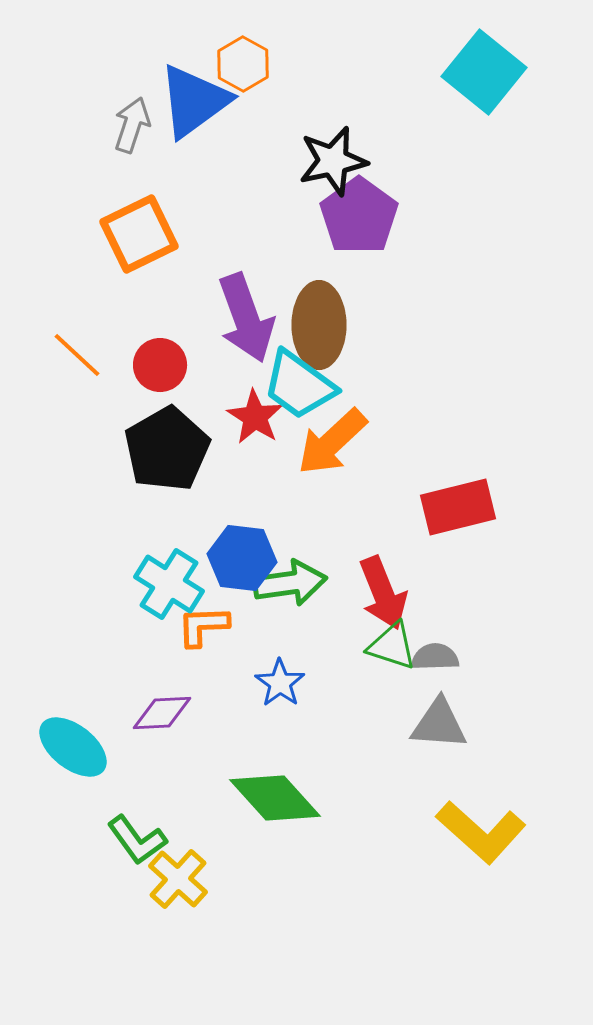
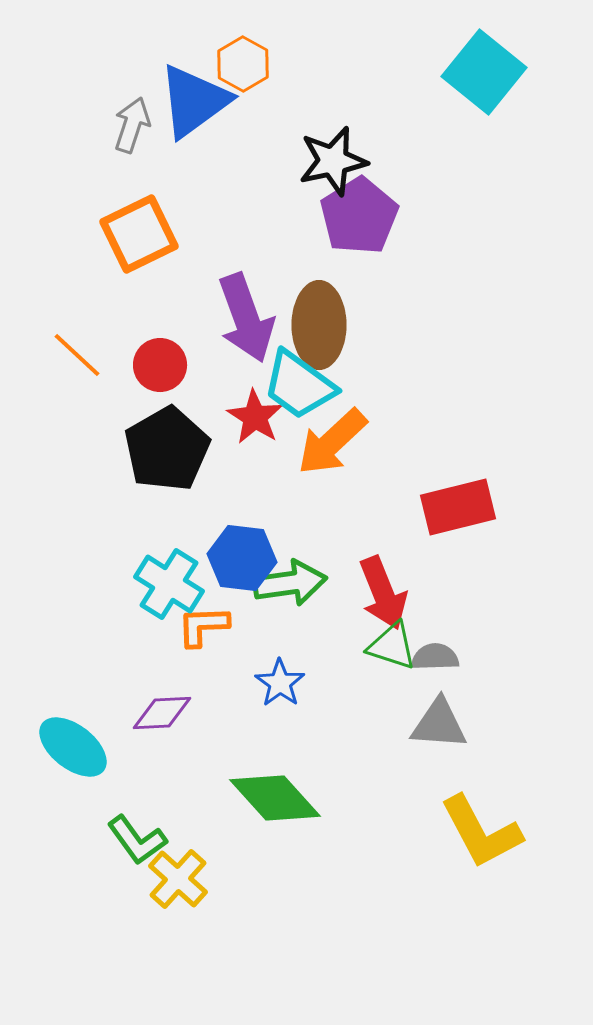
purple pentagon: rotated 4 degrees clockwise
yellow L-shape: rotated 20 degrees clockwise
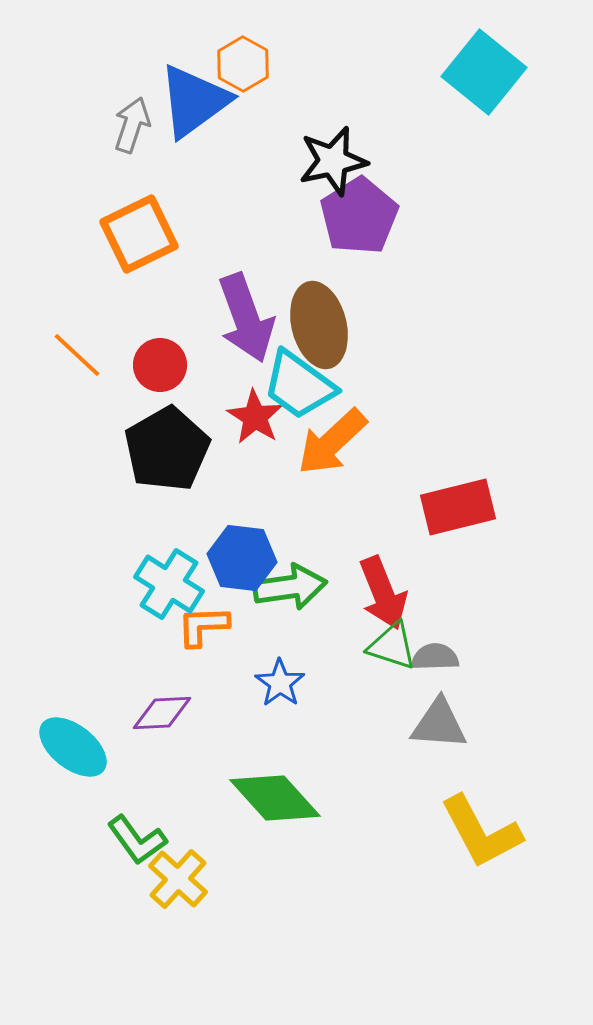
brown ellipse: rotated 14 degrees counterclockwise
green arrow: moved 4 px down
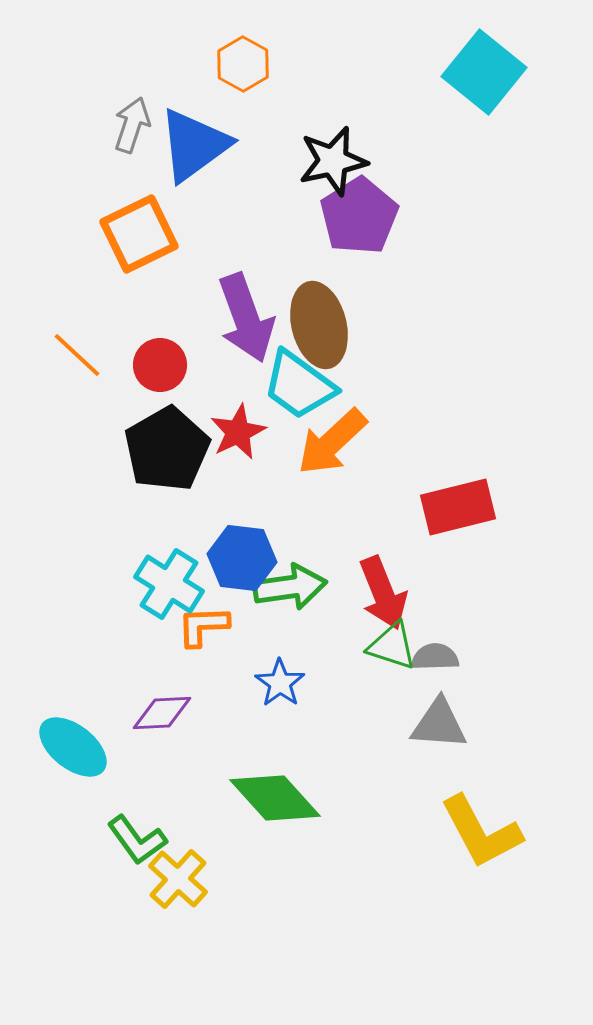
blue triangle: moved 44 px down
red star: moved 17 px left, 15 px down; rotated 14 degrees clockwise
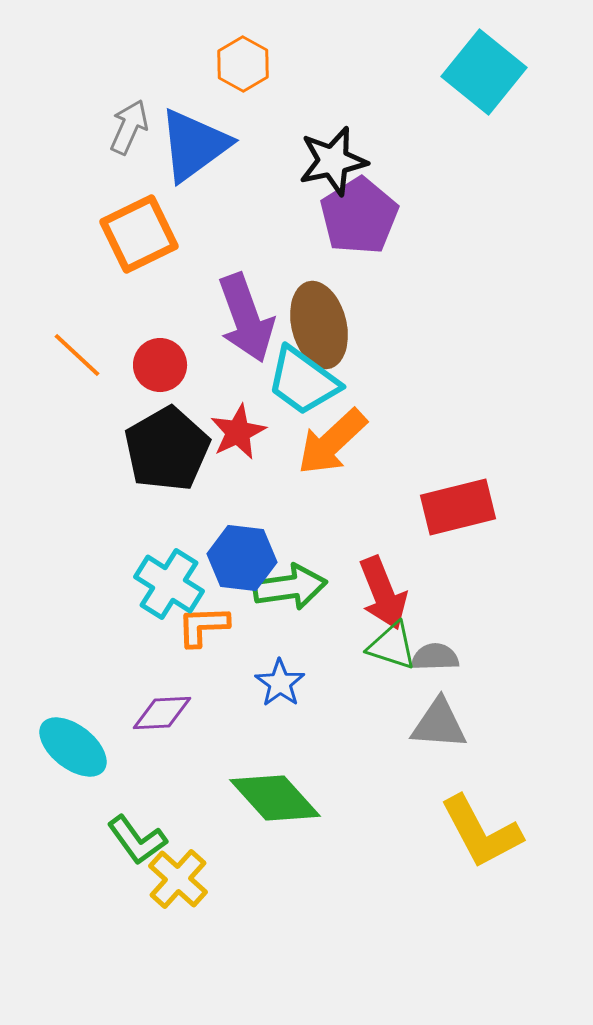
gray arrow: moved 3 px left, 2 px down; rotated 6 degrees clockwise
cyan trapezoid: moved 4 px right, 4 px up
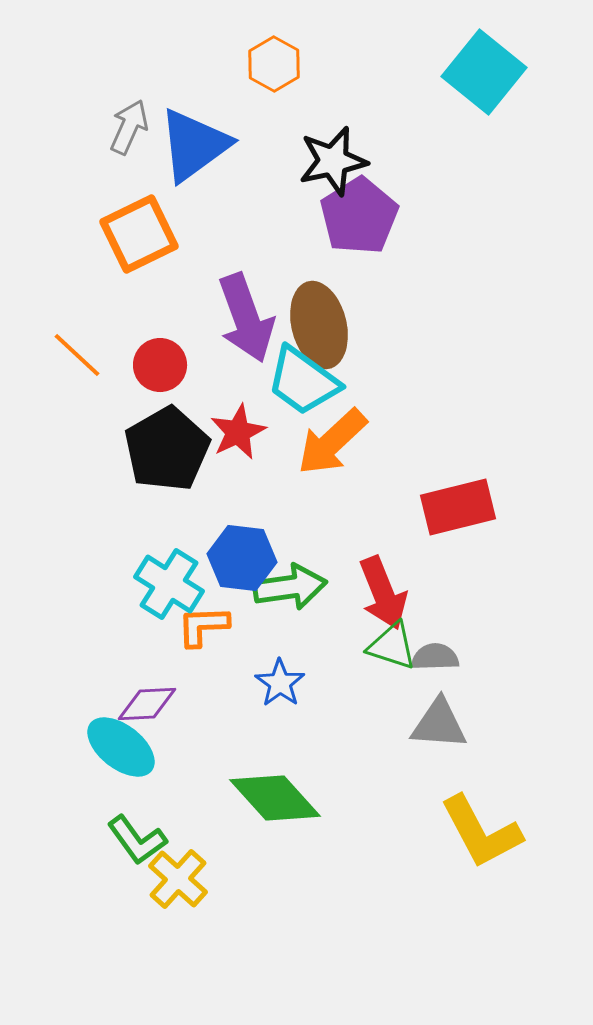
orange hexagon: moved 31 px right
purple diamond: moved 15 px left, 9 px up
cyan ellipse: moved 48 px right
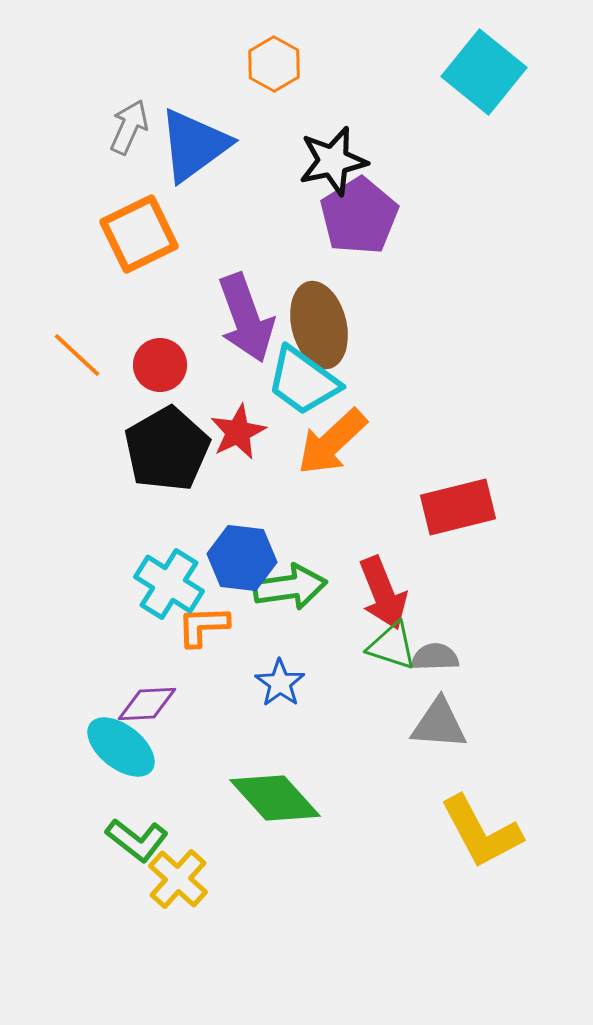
green L-shape: rotated 16 degrees counterclockwise
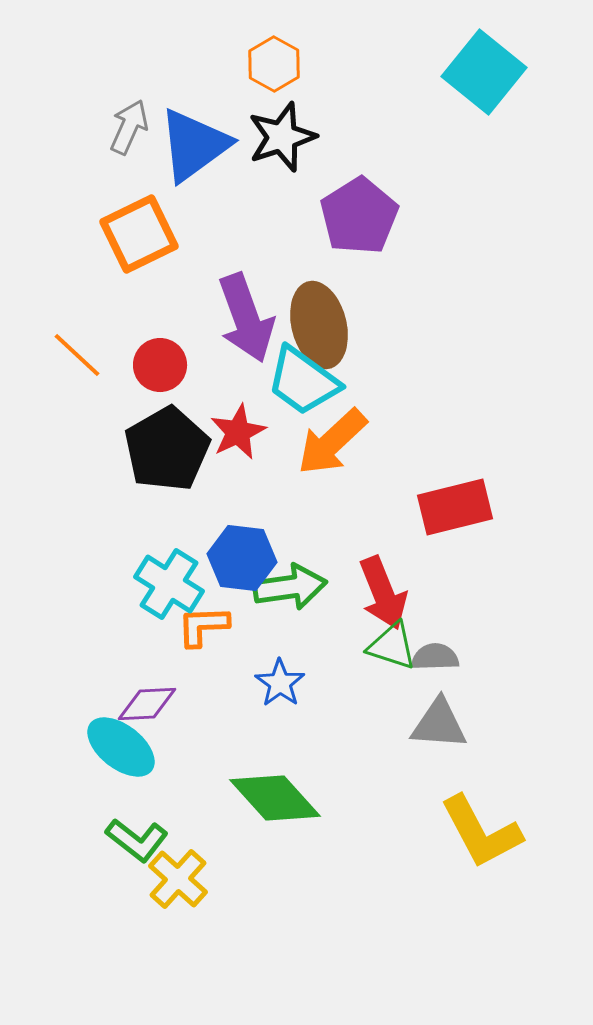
black star: moved 51 px left, 24 px up; rotated 6 degrees counterclockwise
red rectangle: moved 3 px left
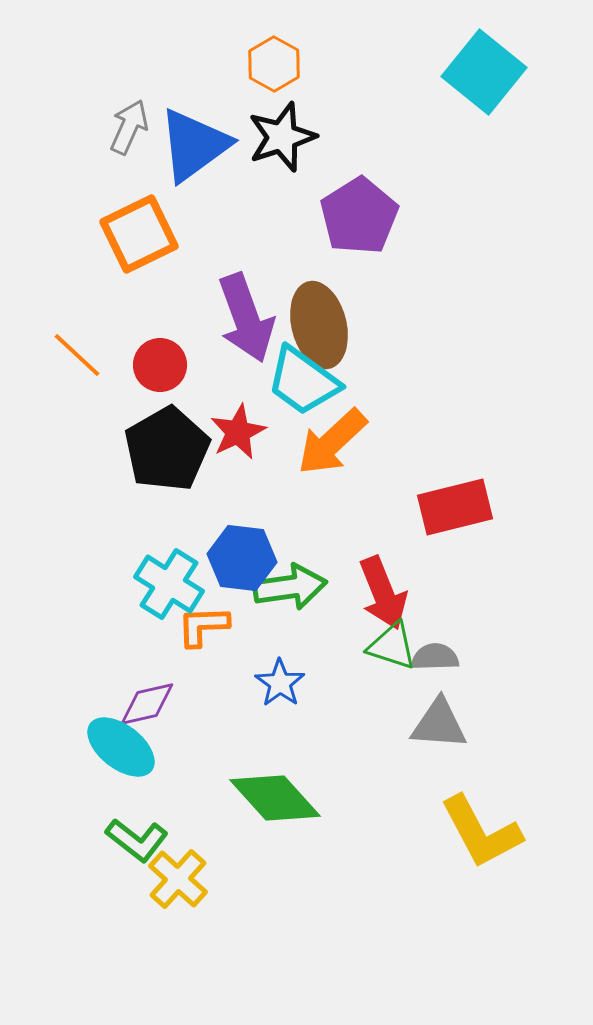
purple diamond: rotated 10 degrees counterclockwise
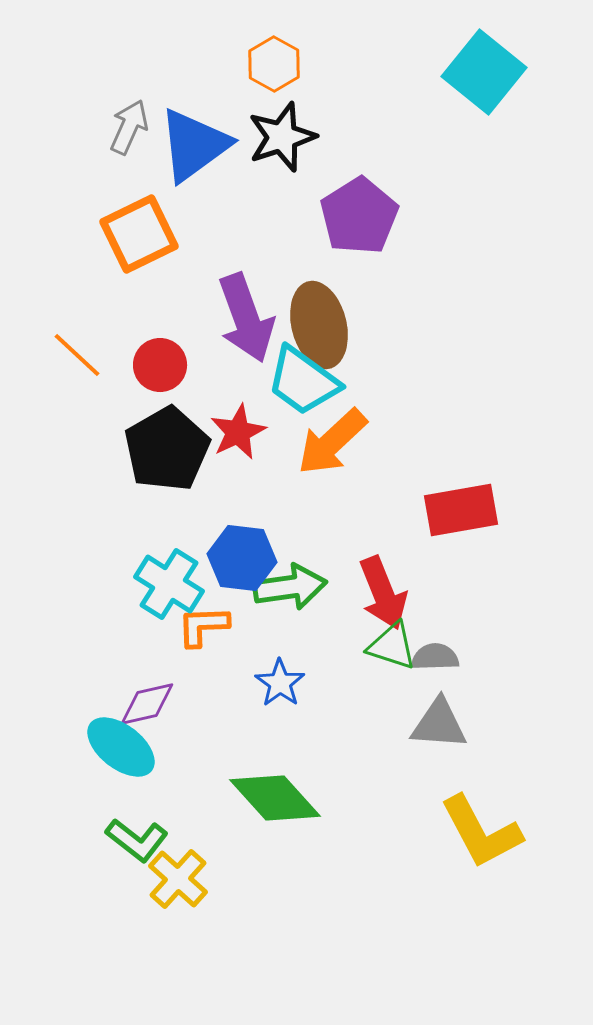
red rectangle: moved 6 px right, 3 px down; rotated 4 degrees clockwise
